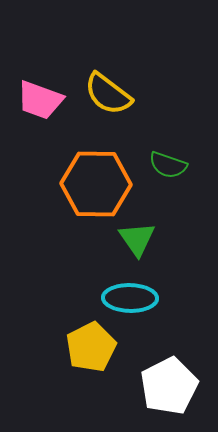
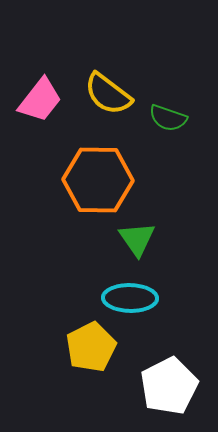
pink trapezoid: rotated 72 degrees counterclockwise
green semicircle: moved 47 px up
orange hexagon: moved 2 px right, 4 px up
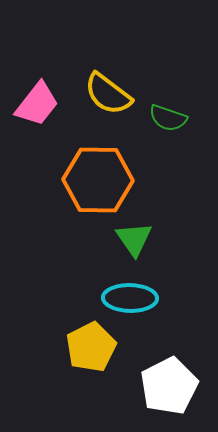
pink trapezoid: moved 3 px left, 4 px down
green triangle: moved 3 px left
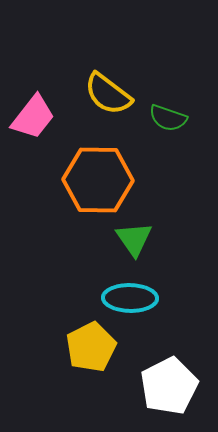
pink trapezoid: moved 4 px left, 13 px down
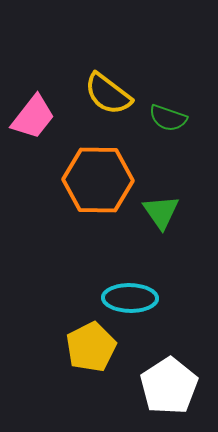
green triangle: moved 27 px right, 27 px up
white pentagon: rotated 6 degrees counterclockwise
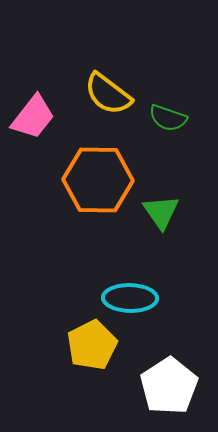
yellow pentagon: moved 1 px right, 2 px up
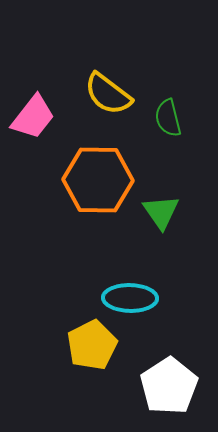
green semicircle: rotated 57 degrees clockwise
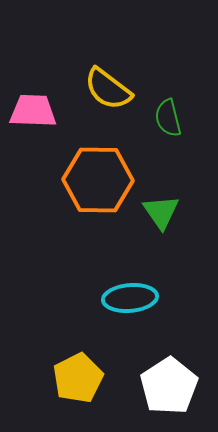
yellow semicircle: moved 5 px up
pink trapezoid: moved 6 px up; rotated 126 degrees counterclockwise
cyan ellipse: rotated 6 degrees counterclockwise
yellow pentagon: moved 14 px left, 33 px down
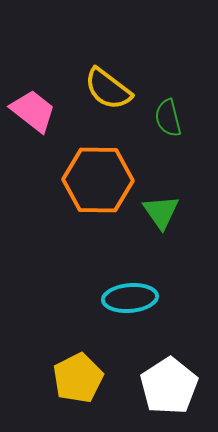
pink trapezoid: rotated 36 degrees clockwise
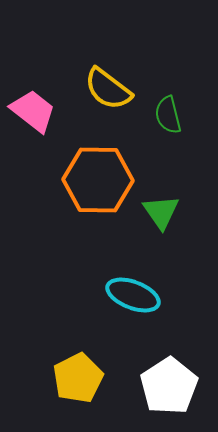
green semicircle: moved 3 px up
cyan ellipse: moved 3 px right, 3 px up; rotated 26 degrees clockwise
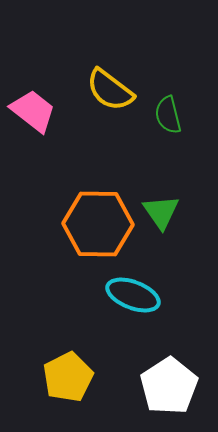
yellow semicircle: moved 2 px right, 1 px down
orange hexagon: moved 44 px down
yellow pentagon: moved 10 px left, 1 px up
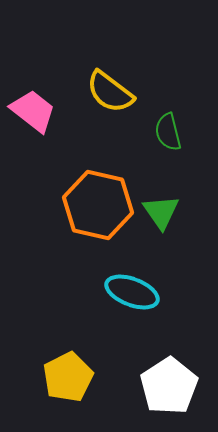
yellow semicircle: moved 2 px down
green semicircle: moved 17 px down
orange hexagon: moved 19 px up; rotated 12 degrees clockwise
cyan ellipse: moved 1 px left, 3 px up
